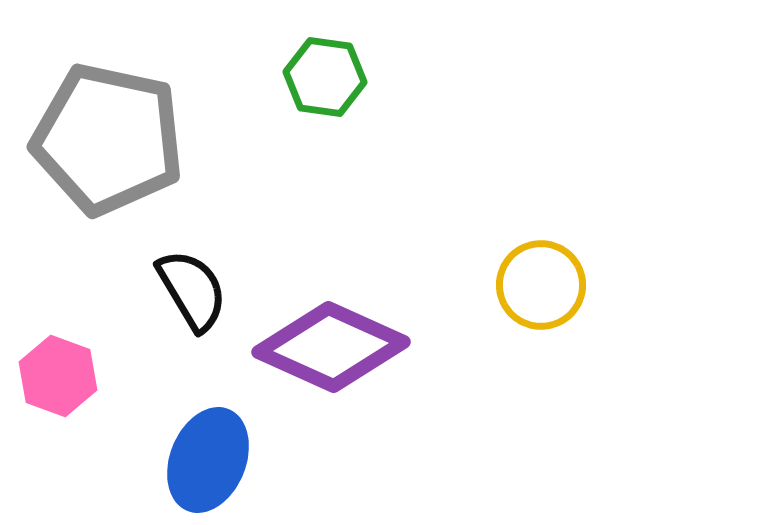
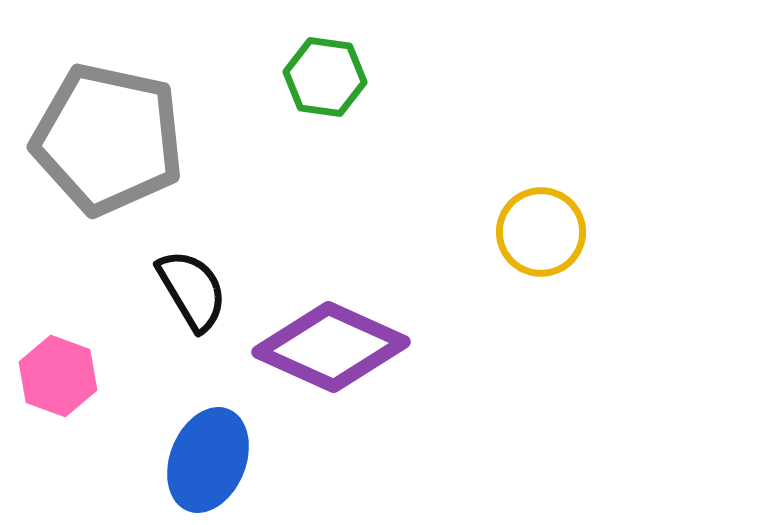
yellow circle: moved 53 px up
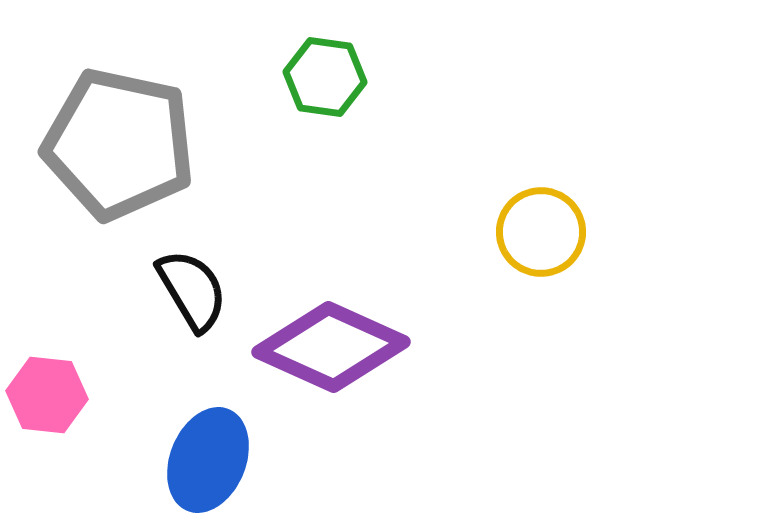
gray pentagon: moved 11 px right, 5 px down
pink hexagon: moved 11 px left, 19 px down; rotated 14 degrees counterclockwise
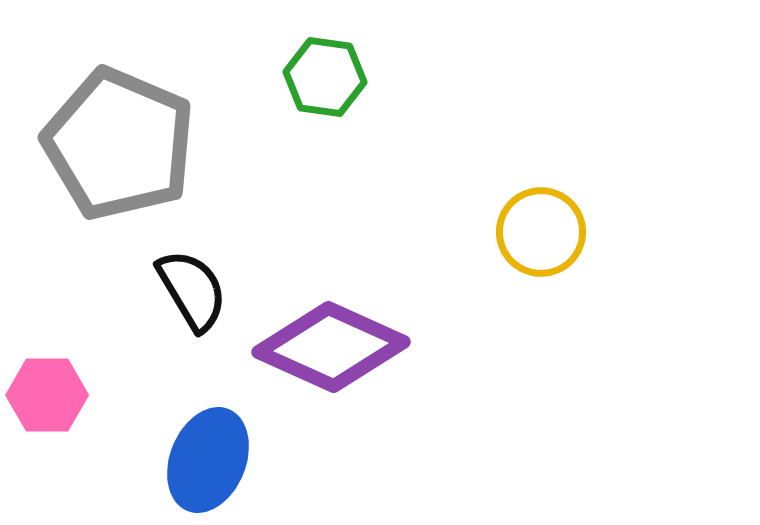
gray pentagon: rotated 11 degrees clockwise
pink hexagon: rotated 6 degrees counterclockwise
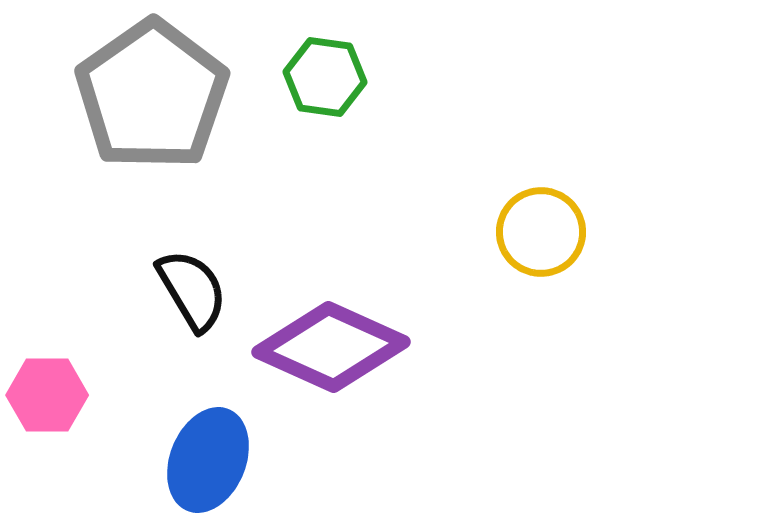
gray pentagon: moved 33 px right, 49 px up; rotated 14 degrees clockwise
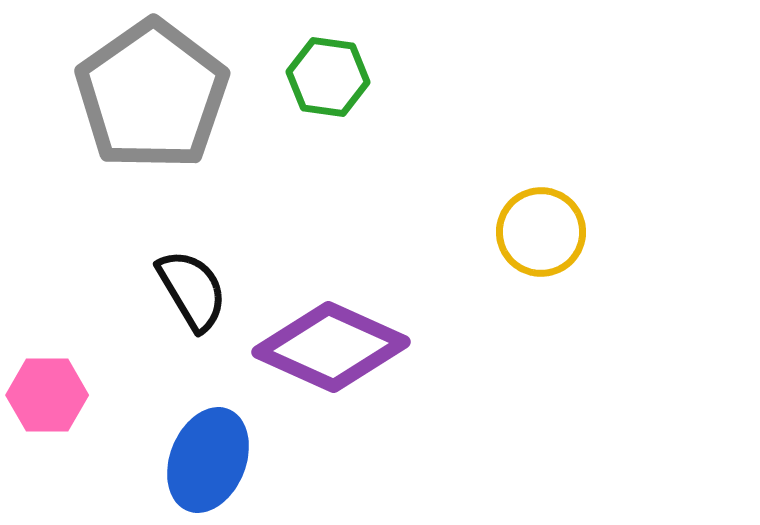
green hexagon: moved 3 px right
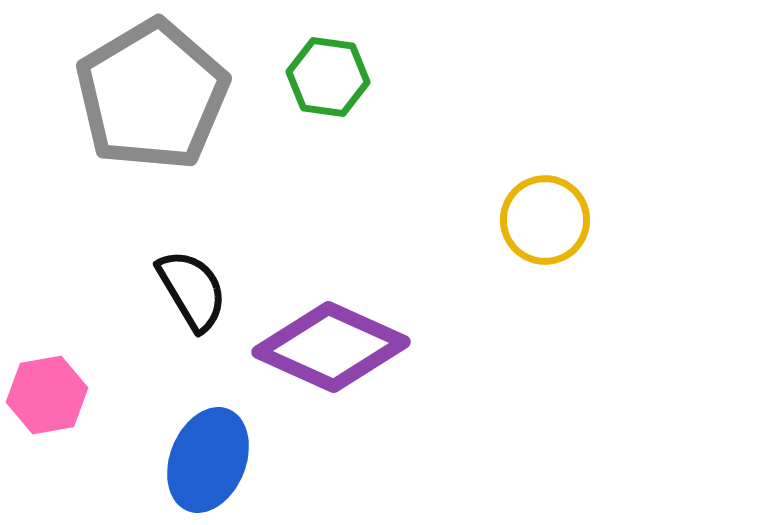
gray pentagon: rotated 4 degrees clockwise
yellow circle: moved 4 px right, 12 px up
pink hexagon: rotated 10 degrees counterclockwise
